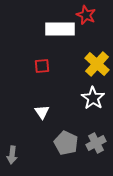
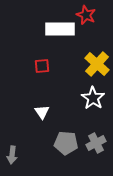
gray pentagon: rotated 20 degrees counterclockwise
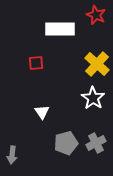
red star: moved 10 px right
red square: moved 6 px left, 3 px up
gray pentagon: rotated 20 degrees counterclockwise
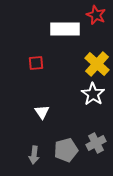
white rectangle: moved 5 px right
white star: moved 4 px up
gray pentagon: moved 7 px down
gray arrow: moved 22 px right
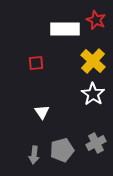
red star: moved 5 px down
yellow cross: moved 4 px left, 3 px up
gray pentagon: moved 4 px left
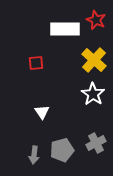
yellow cross: moved 1 px right, 1 px up
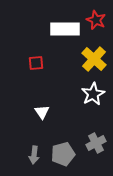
yellow cross: moved 1 px up
white star: rotated 10 degrees clockwise
gray pentagon: moved 1 px right, 4 px down
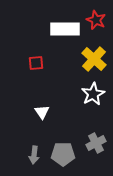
gray pentagon: rotated 15 degrees clockwise
